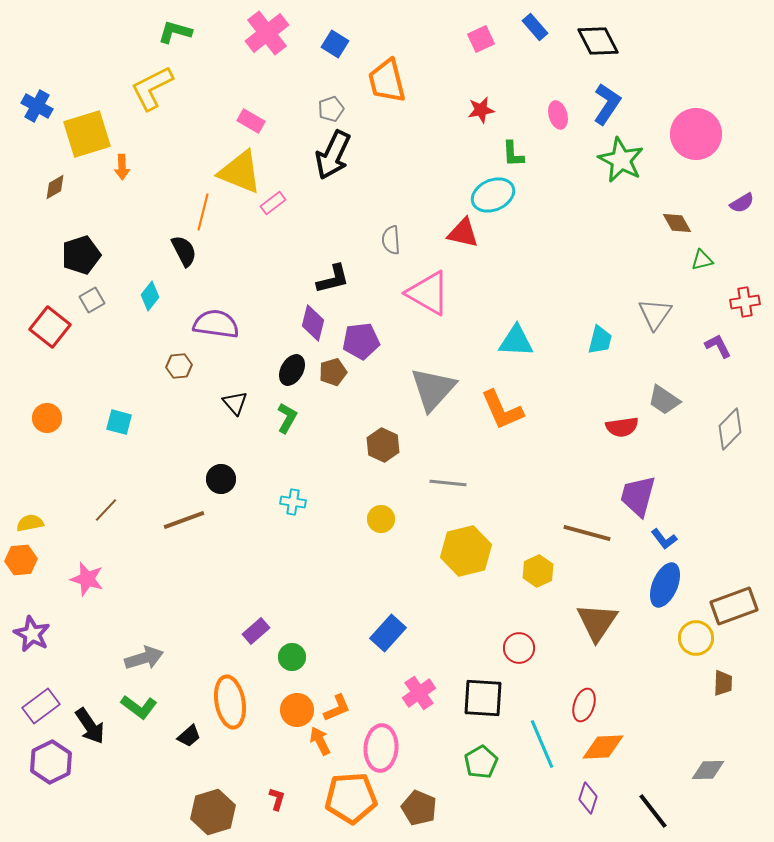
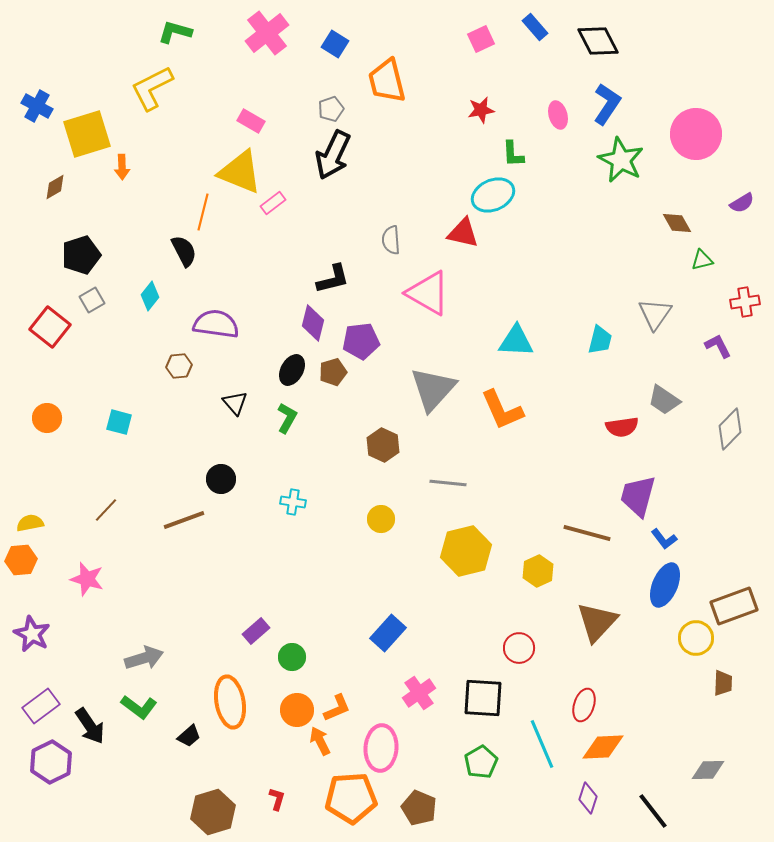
brown triangle at (597, 622): rotated 9 degrees clockwise
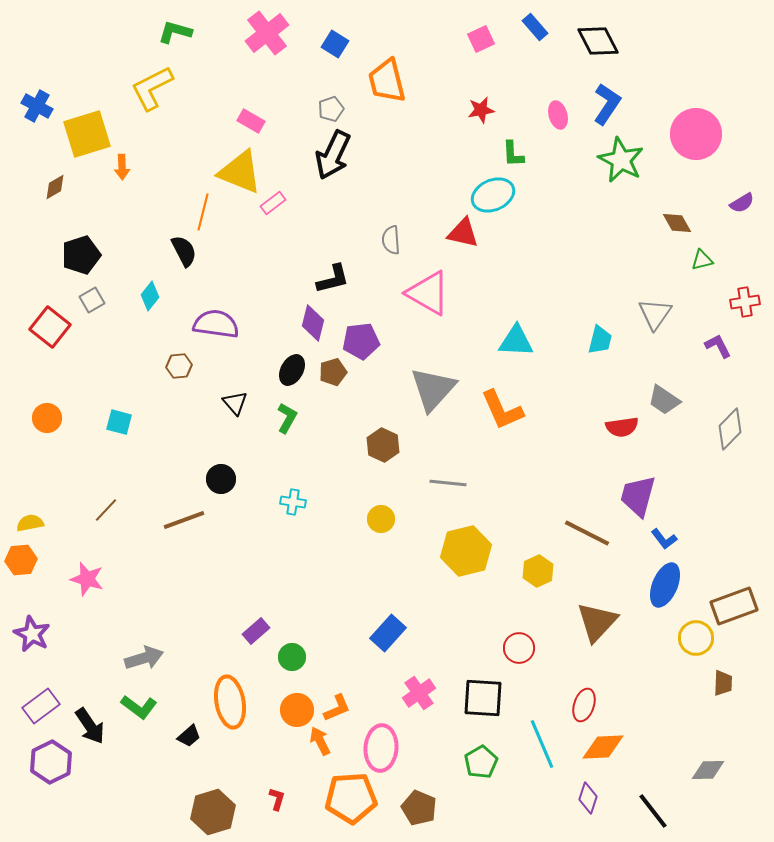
brown line at (587, 533): rotated 12 degrees clockwise
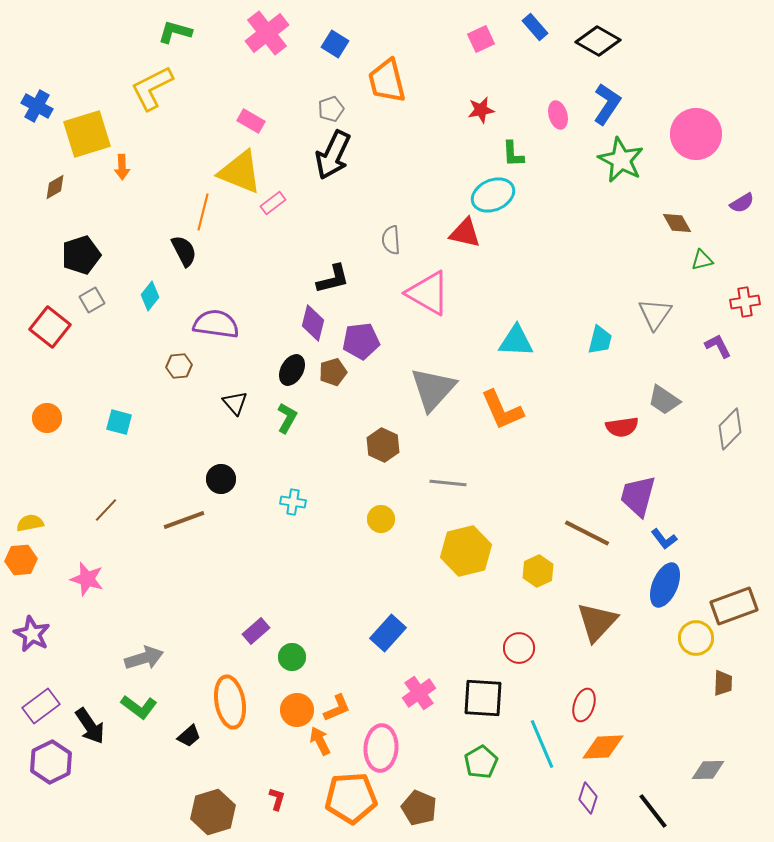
black diamond at (598, 41): rotated 33 degrees counterclockwise
red triangle at (463, 233): moved 2 px right
